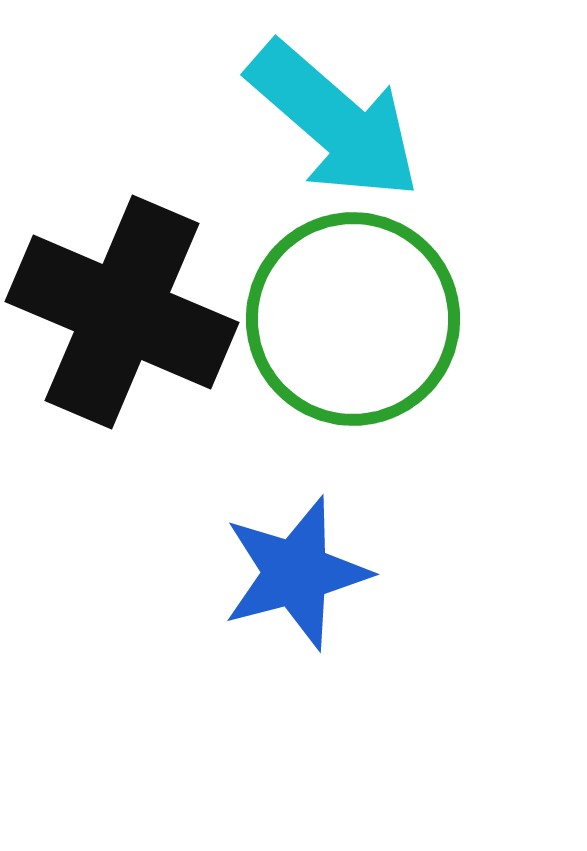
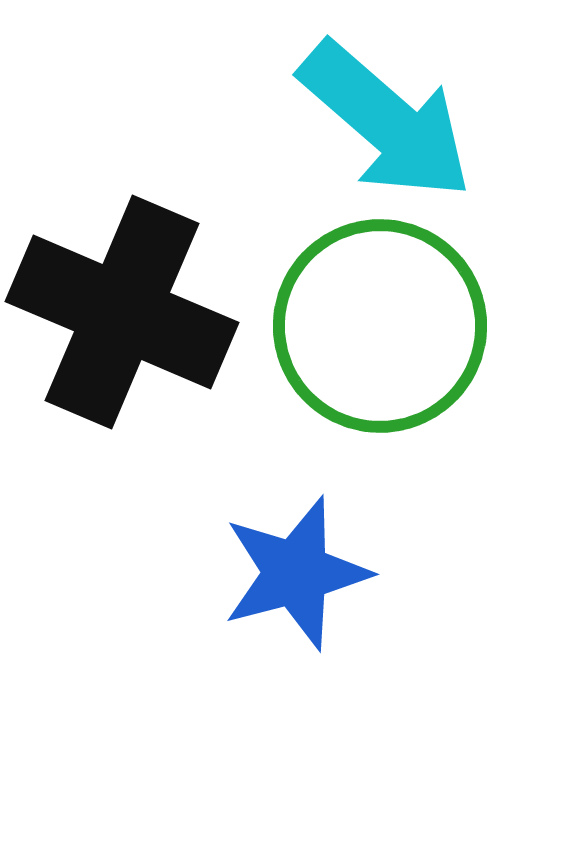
cyan arrow: moved 52 px right
green circle: moved 27 px right, 7 px down
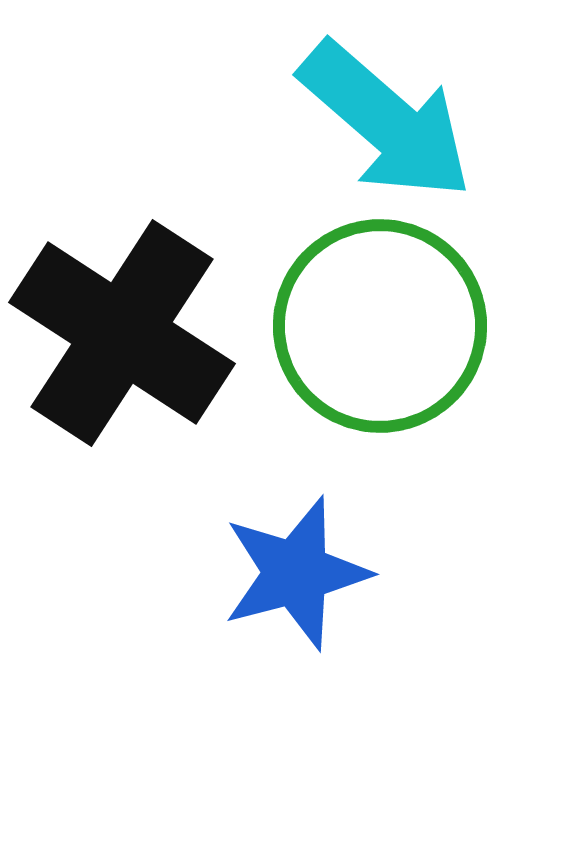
black cross: moved 21 px down; rotated 10 degrees clockwise
